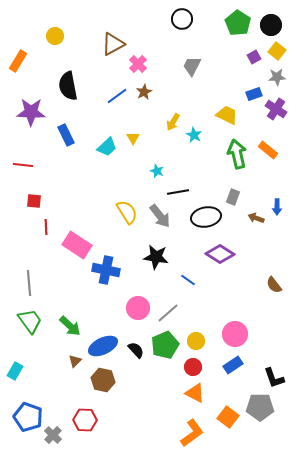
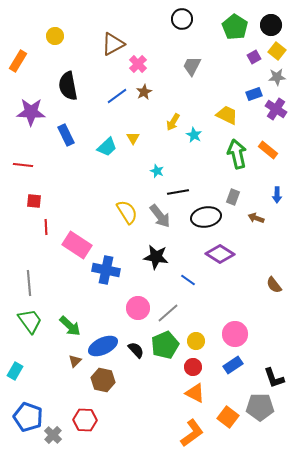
green pentagon at (238, 23): moved 3 px left, 4 px down
blue arrow at (277, 207): moved 12 px up
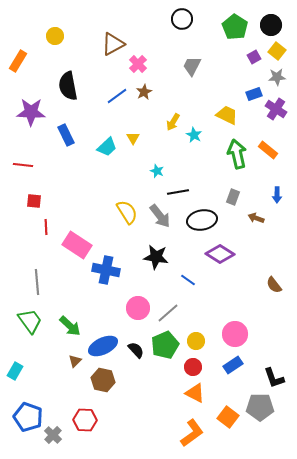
black ellipse at (206, 217): moved 4 px left, 3 px down
gray line at (29, 283): moved 8 px right, 1 px up
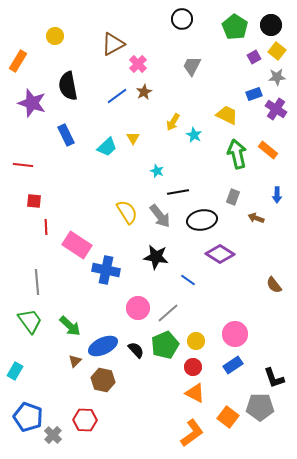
purple star at (31, 112): moved 1 px right, 9 px up; rotated 16 degrees clockwise
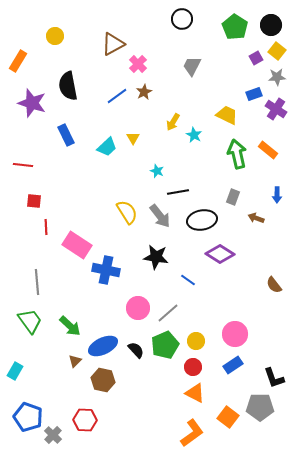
purple square at (254, 57): moved 2 px right, 1 px down
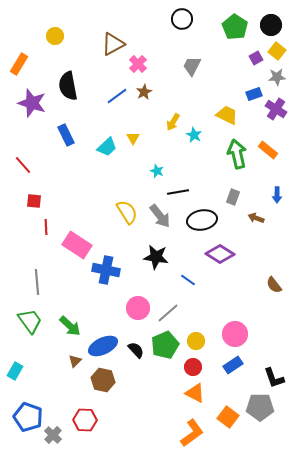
orange rectangle at (18, 61): moved 1 px right, 3 px down
red line at (23, 165): rotated 42 degrees clockwise
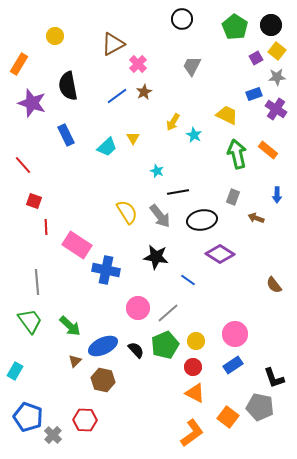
red square at (34, 201): rotated 14 degrees clockwise
gray pentagon at (260, 407): rotated 12 degrees clockwise
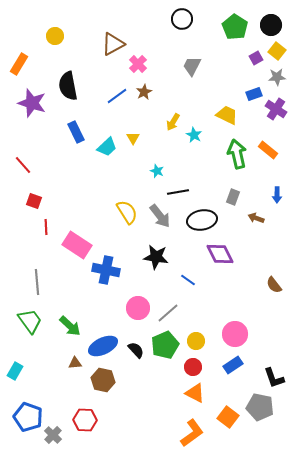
blue rectangle at (66, 135): moved 10 px right, 3 px up
purple diamond at (220, 254): rotated 32 degrees clockwise
brown triangle at (75, 361): moved 2 px down; rotated 40 degrees clockwise
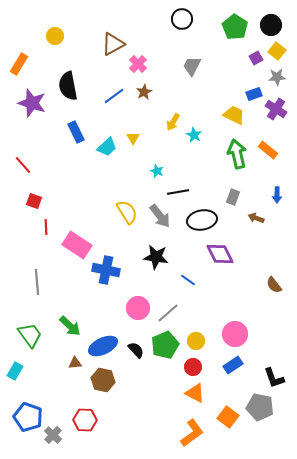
blue line at (117, 96): moved 3 px left
yellow trapezoid at (227, 115): moved 7 px right
green trapezoid at (30, 321): moved 14 px down
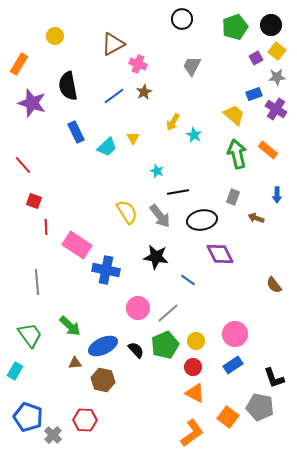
green pentagon at (235, 27): rotated 20 degrees clockwise
pink cross at (138, 64): rotated 24 degrees counterclockwise
yellow trapezoid at (234, 115): rotated 15 degrees clockwise
